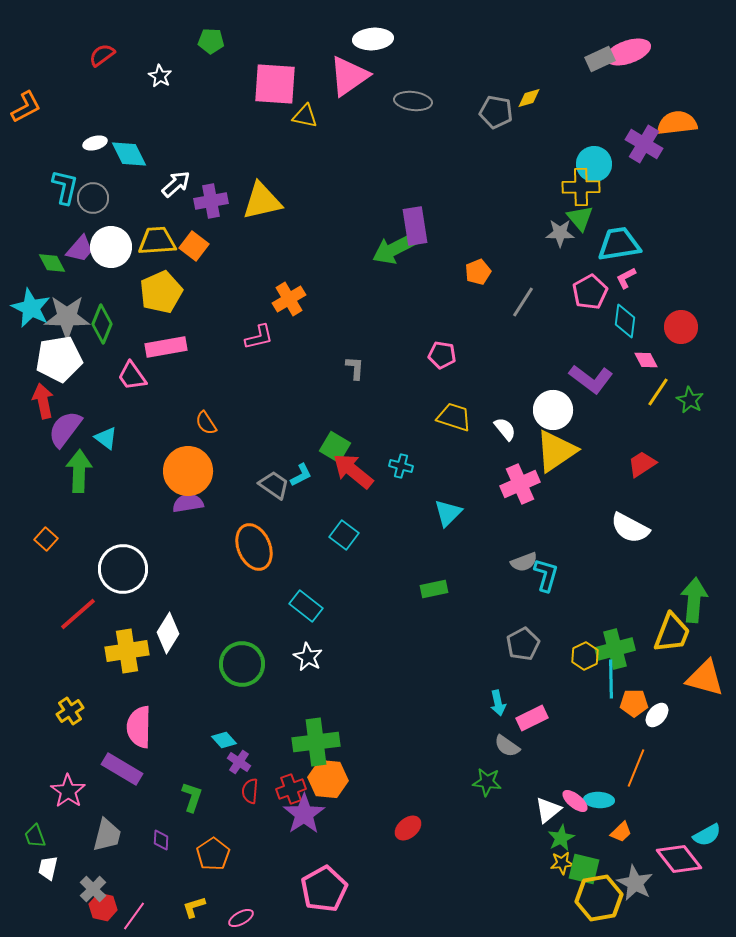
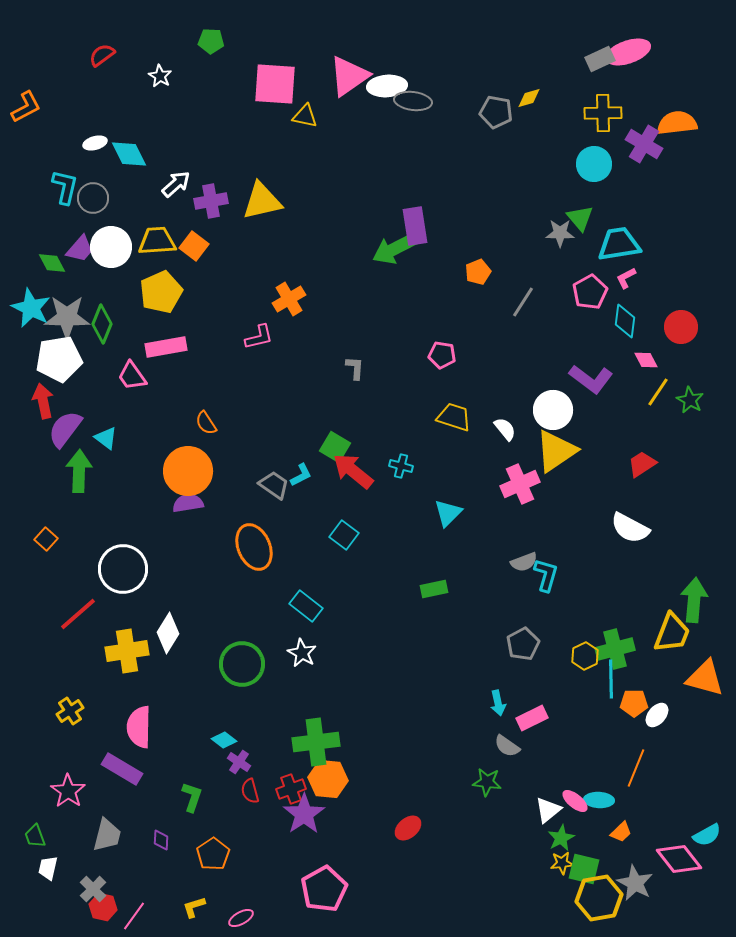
white ellipse at (373, 39): moved 14 px right, 47 px down
yellow cross at (581, 187): moved 22 px right, 74 px up
white star at (308, 657): moved 6 px left, 4 px up
cyan diamond at (224, 740): rotated 10 degrees counterclockwise
red semicircle at (250, 791): rotated 20 degrees counterclockwise
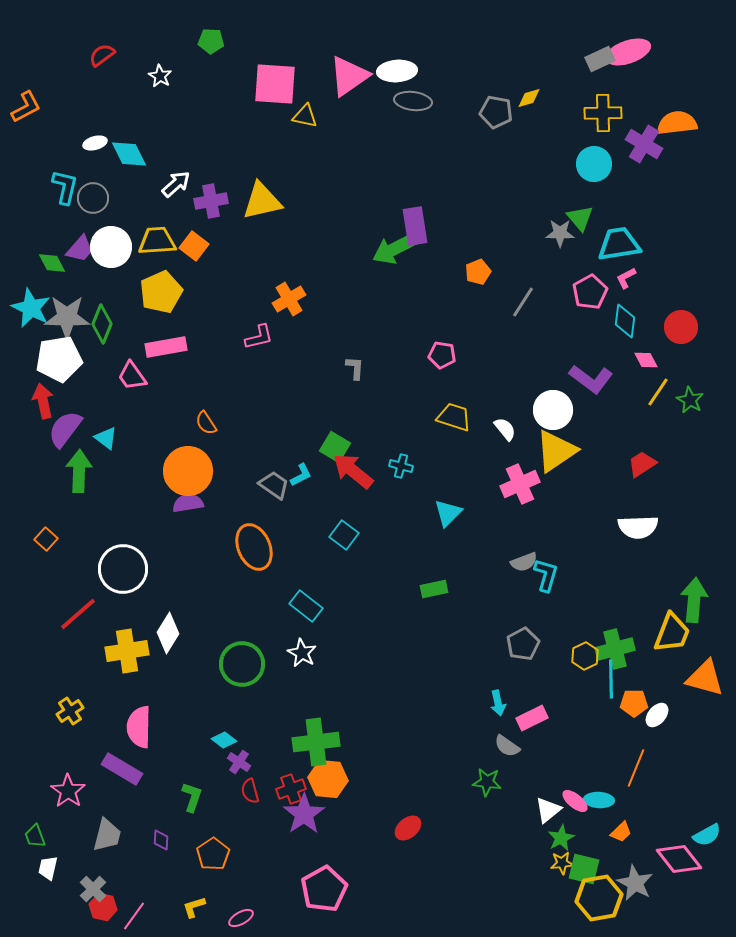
white ellipse at (387, 86): moved 10 px right, 15 px up
white semicircle at (630, 528): moved 8 px right, 1 px up; rotated 30 degrees counterclockwise
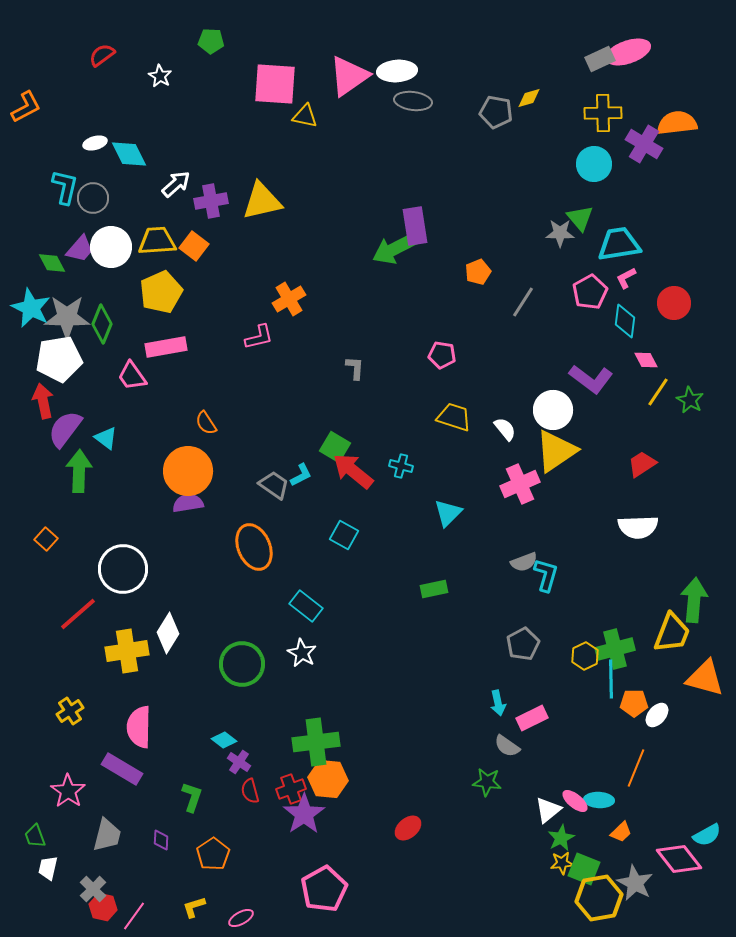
red circle at (681, 327): moved 7 px left, 24 px up
cyan square at (344, 535): rotated 8 degrees counterclockwise
green square at (584, 869): rotated 8 degrees clockwise
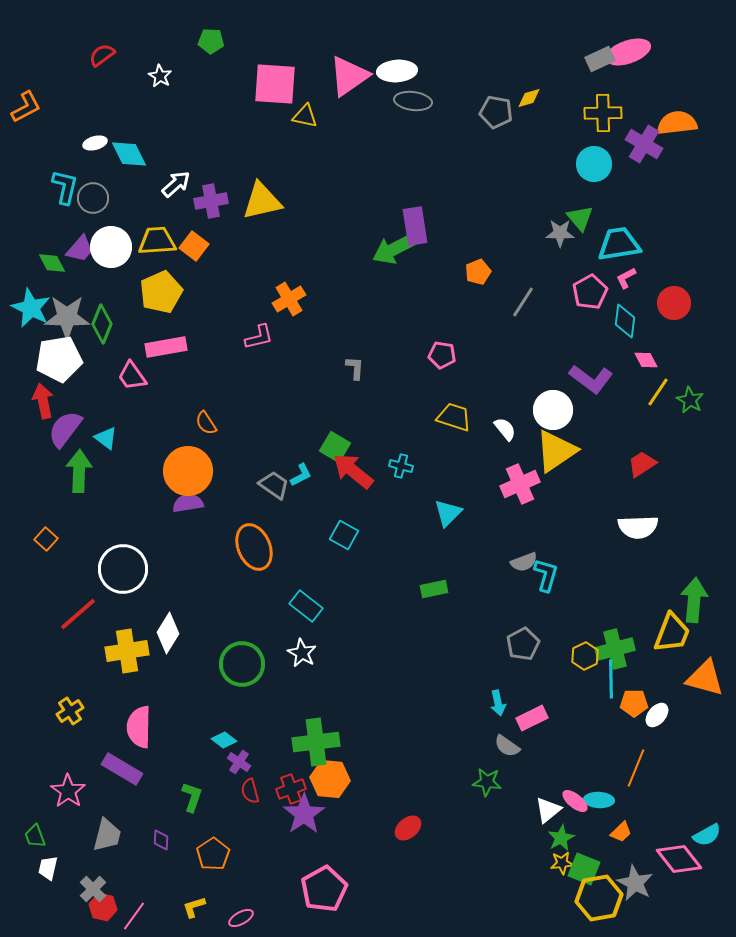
orange hexagon at (328, 779): moved 2 px right
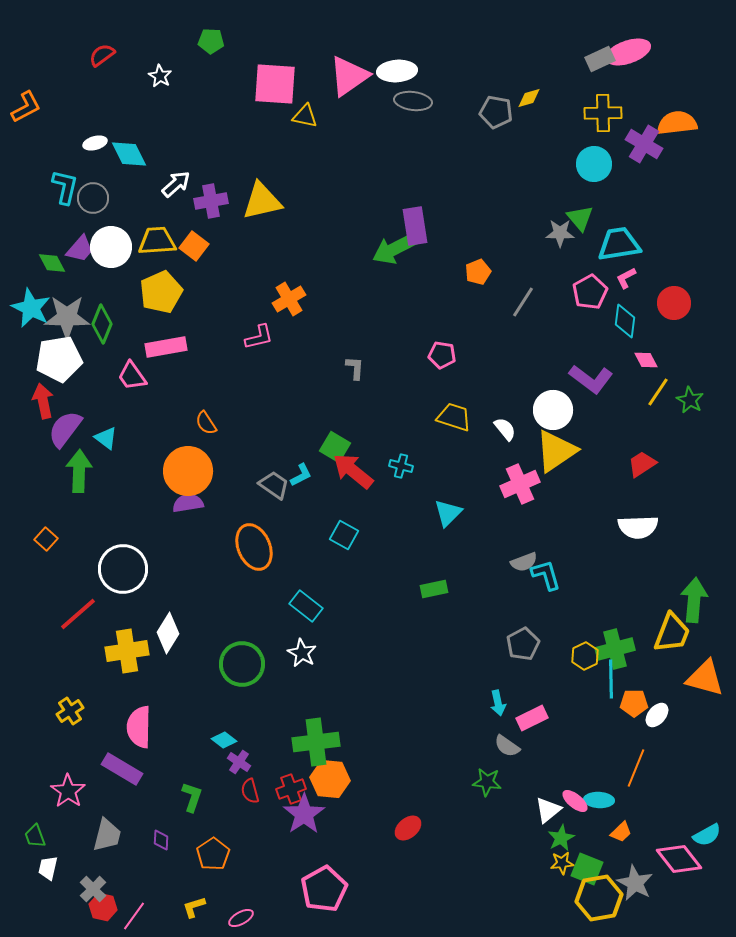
cyan L-shape at (546, 575): rotated 32 degrees counterclockwise
green square at (584, 869): moved 3 px right
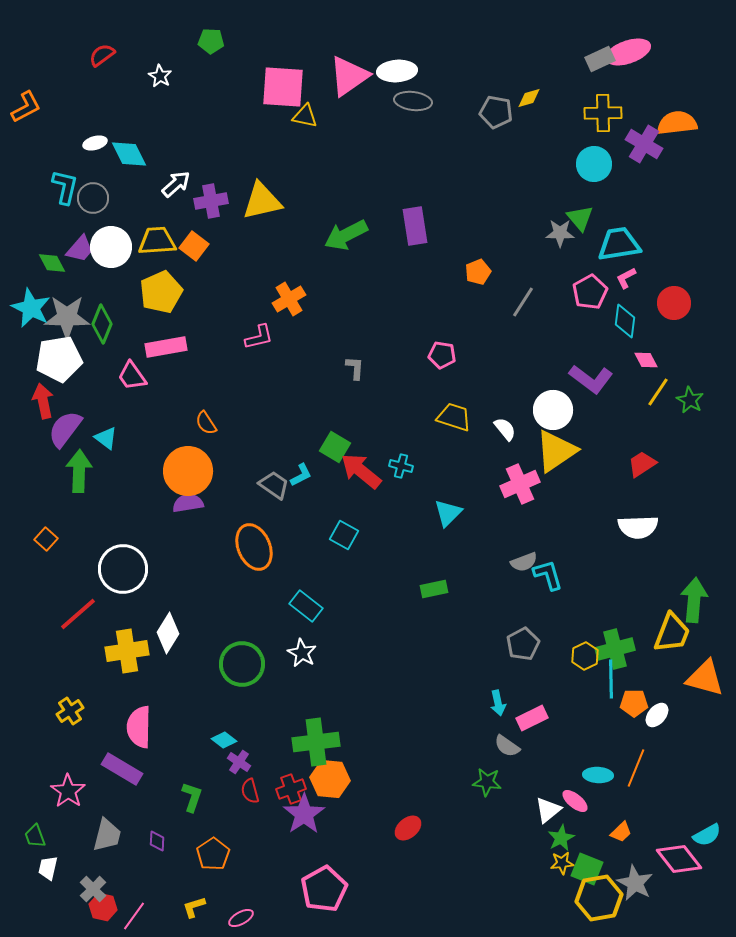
pink square at (275, 84): moved 8 px right, 3 px down
green arrow at (394, 249): moved 48 px left, 14 px up
red arrow at (353, 471): moved 8 px right
cyan L-shape at (546, 575): moved 2 px right
cyan ellipse at (599, 800): moved 1 px left, 25 px up
purple diamond at (161, 840): moved 4 px left, 1 px down
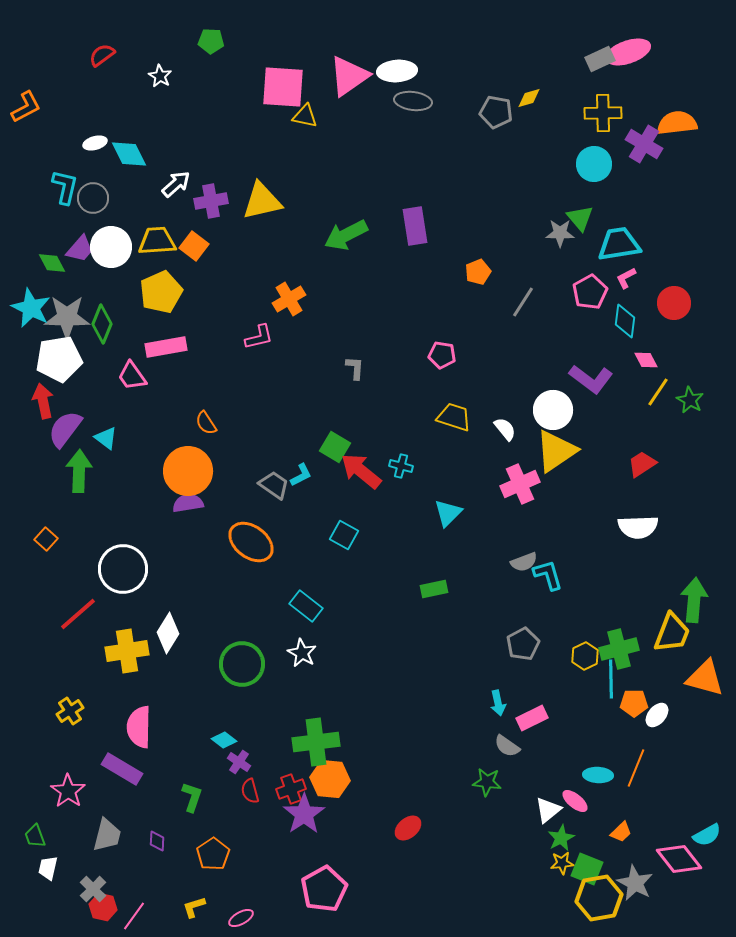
orange ellipse at (254, 547): moved 3 px left, 5 px up; rotated 30 degrees counterclockwise
green cross at (615, 649): moved 4 px right
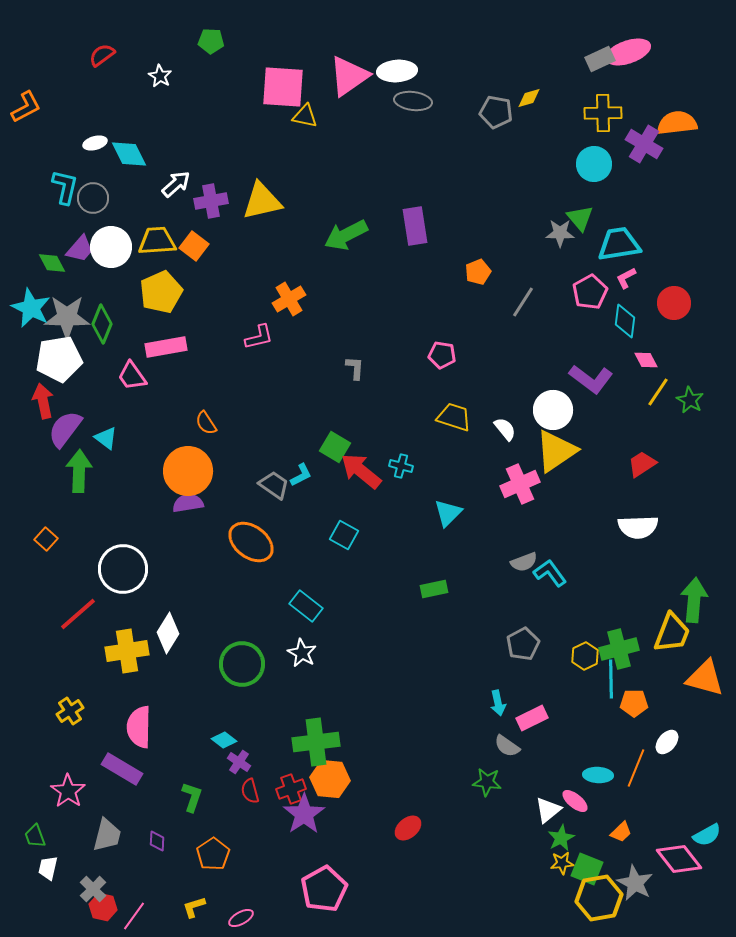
cyan L-shape at (548, 575): moved 2 px right, 2 px up; rotated 20 degrees counterclockwise
white ellipse at (657, 715): moved 10 px right, 27 px down
